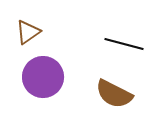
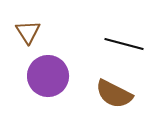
brown triangle: rotated 28 degrees counterclockwise
purple circle: moved 5 px right, 1 px up
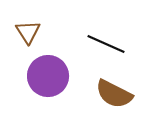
black line: moved 18 px left; rotated 9 degrees clockwise
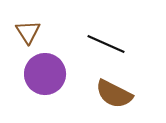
purple circle: moved 3 px left, 2 px up
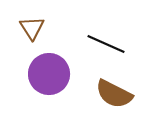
brown triangle: moved 4 px right, 4 px up
purple circle: moved 4 px right
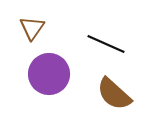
brown triangle: rotated 8 degrees clockwise
brown semicircle: rotated 15 degrees clockwise
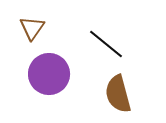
black line: rotated 15 degrees clockwise
brown semicircle: moved 4 px right; rotated 33 degrees clockwise
